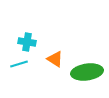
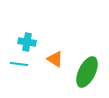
cyan line: rotated 24 degrees clockwise
green ellipse: rotated 56 degrees counterclockwise
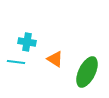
cyan line: moved 3 px left, 2 px up
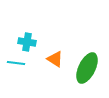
cyan line: moved 1 px down
green ellipse: moved 4 px up
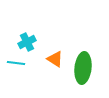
cyan cross: rotated 36 degrees counterclockwise
green ellipse: moved 4 px left; rotated 20 degrees counterclockwise
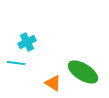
orange triangle: moved 2 px left, 24 px down
green ellipse: moved 4 px down; rotated 64 degrees counterclockwise
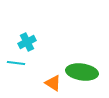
green ellipse: moved 1 px left; rotated 24 degrees counterclockwise
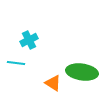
cyan cross: moved 2 px right, 2 px up
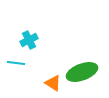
green ellipse: rotated 28 degrees counterclockwise
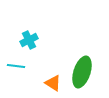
cyan line: moved 3 px down
green ellipse: rotated 52 degrees counterclockwise
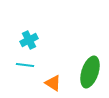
cyan line: moved 9 px right, 1 px up
green ellipse: moved 8 px right
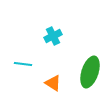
cyan cross: moved 24 px right, 4 px up
cyan line: moved 2 px left, 1 px up
